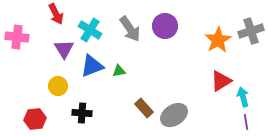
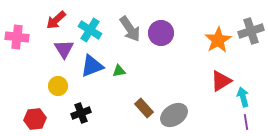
red arrow: moved 6 px down; rotated 75 degrees clockwise
purple circle: moved 4 px left, 7 px down
black cross: moved 1 px left; rotated 24 degrees counterclockwise
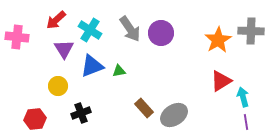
gray cross: rotated 20 degrees clockwise
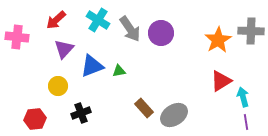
cyan cross: moved 8 px right, 10 px up
purple triangle: rotated 15 degrees clockwise
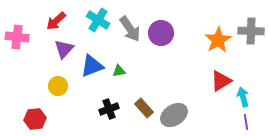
red arrow: moved 1 px down
black cross: moved 28 px right, 4 px up
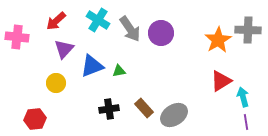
gray cross: moved 3 px left, 1 px up
yellow circle: moved 2 px left, 3 px up
black cross: rotated 12 degrees clockwise
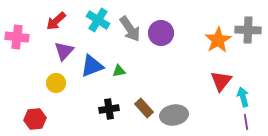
purple triangle: moved 2 px down
red triangle: rotated 20 degrees counterclockwise
gray ellipse: rotated 24 degrees clockwise
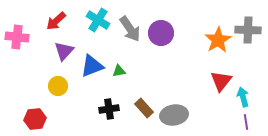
yellow circle: moved 2 px right, 3 px down
